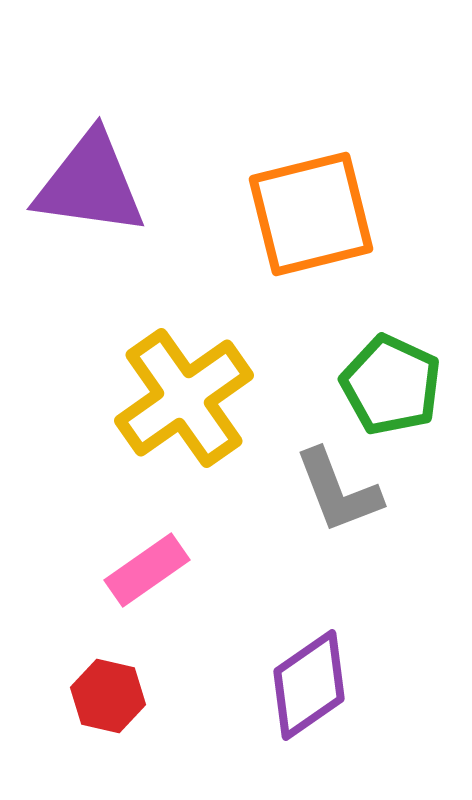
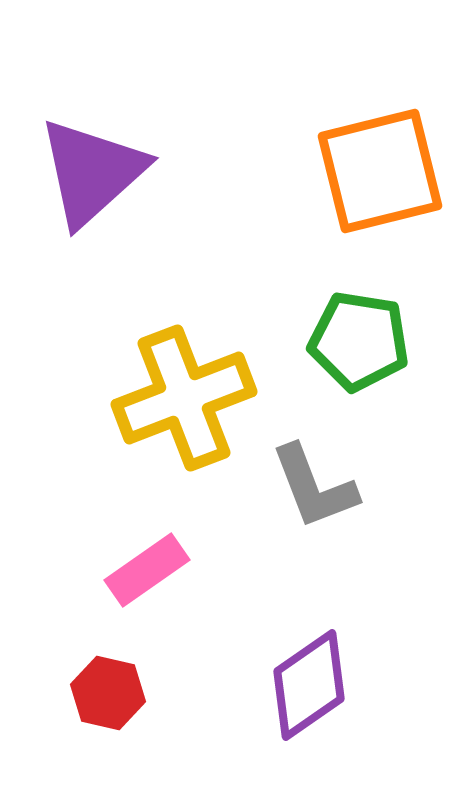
purple triangle: moved 2 px right, 12 px up; rotated 50 degrees counterclockwise
orange square: moved 69 px right, 43 px up
green pentagon: moved 32 px left, 44 px up; rotated 16 degrees counterclockwise
yellow cross: rotated 14 degrees clockwise
gray L-shape: moved 24 px left, 4 px up
red hexagon: moved 3 px up
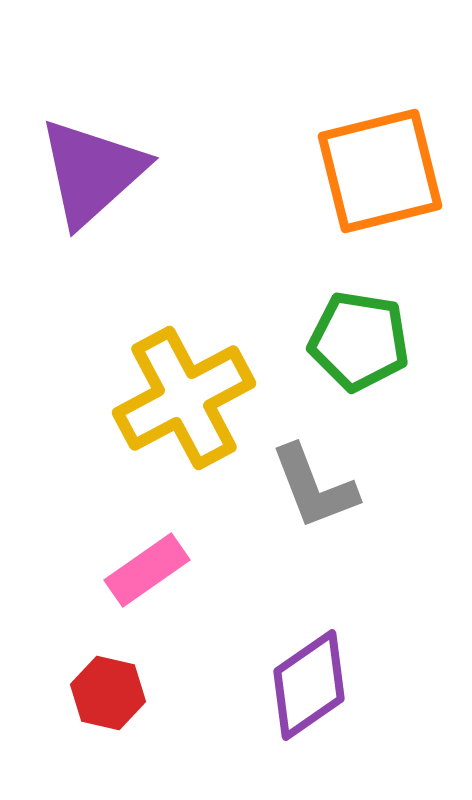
yellow cross: rotated 7 degrees counterclockwise
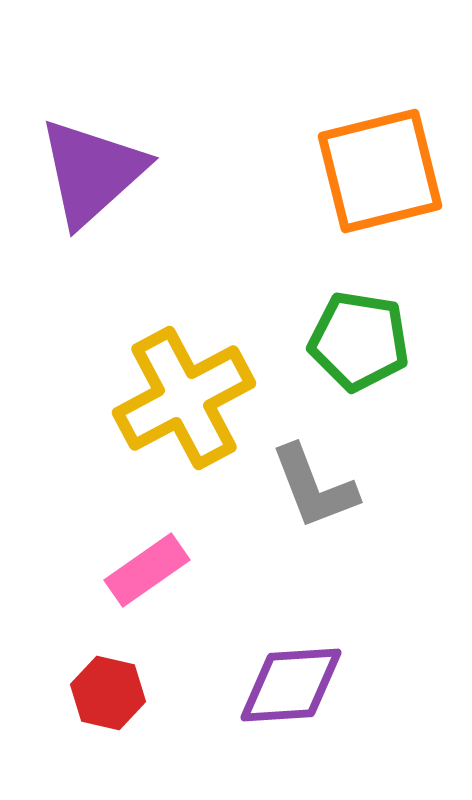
purple diamond: moved 18 px left; rotated 31 degrees clockwise
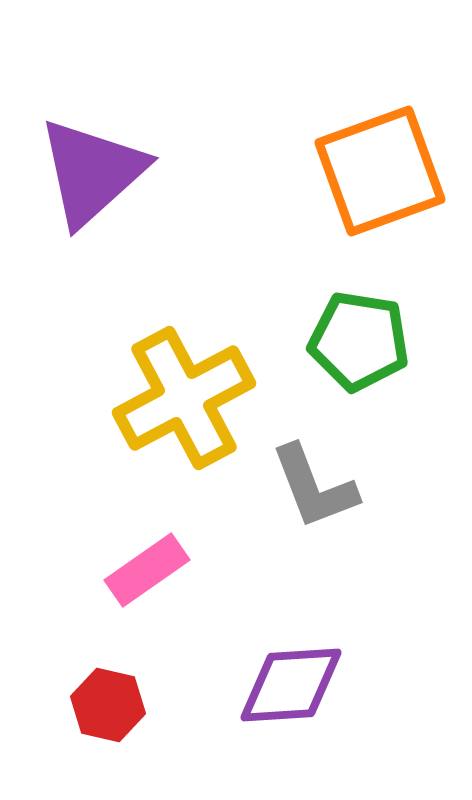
orange square: rotated 6 degrees counterclockwise
red hexagon: moved 12 px down
